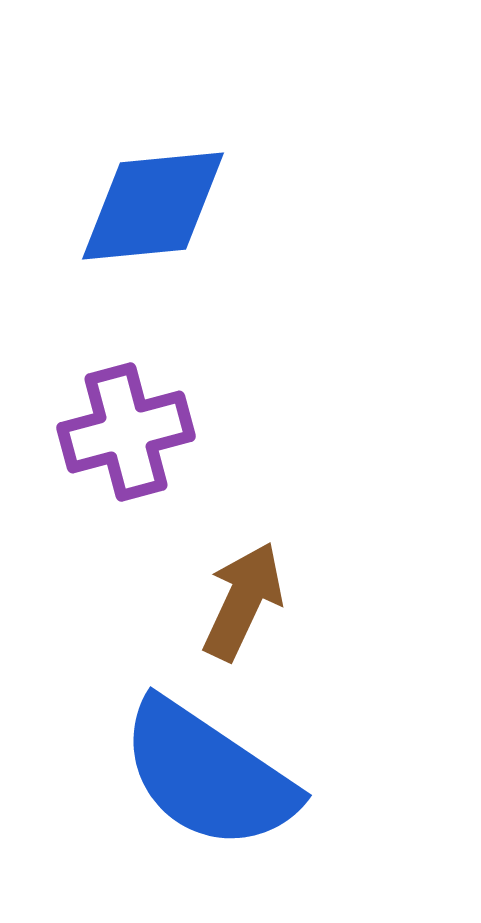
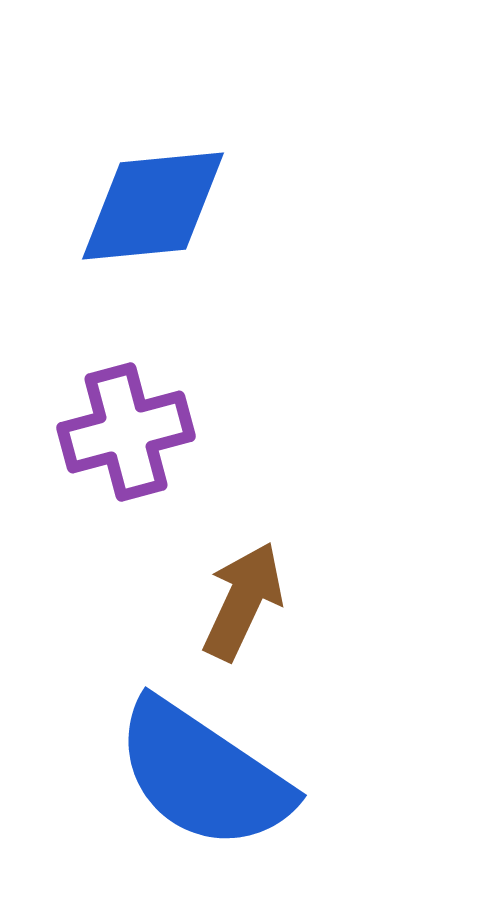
blue semicircle: moved 5 px left
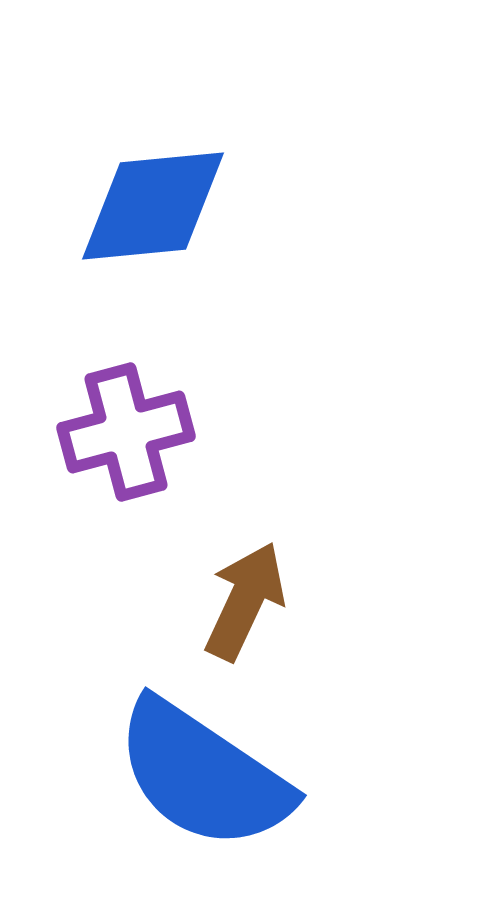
brown arrow: moved 2 px right
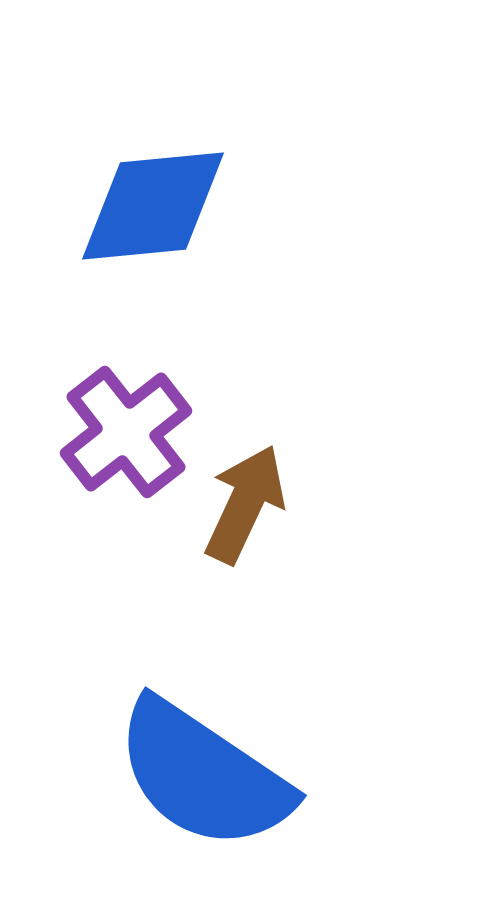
purple cross: rotated 23 degrees counterclockwise
brown arrow: moved 97 px up
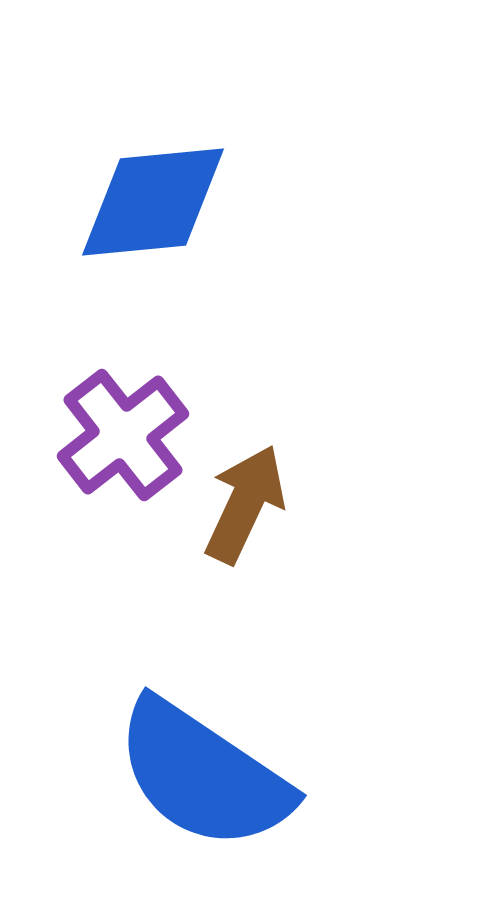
blue diamond: moved 4 px up
purple cross: moved 3 px left, 3 px down
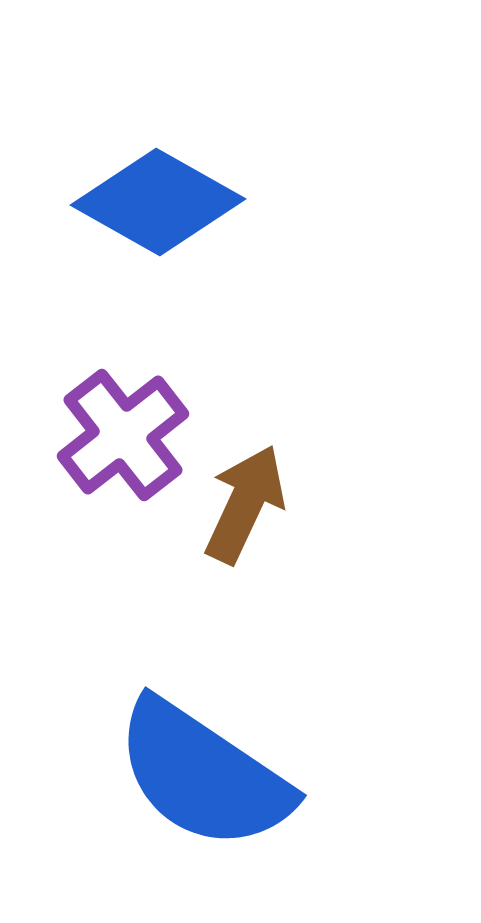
blue diamond: moved 5 px right; rotated 35 degrees clockwise
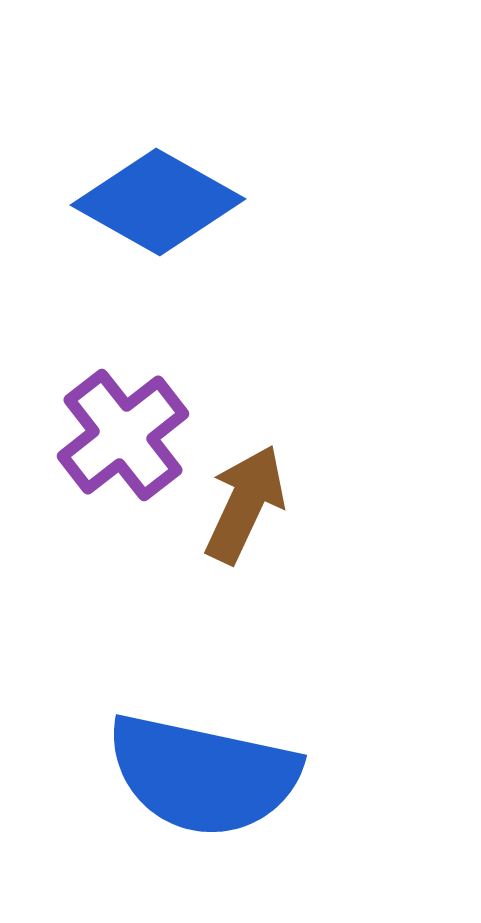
blue semicircle: rotated 22 degrees counterclockwise
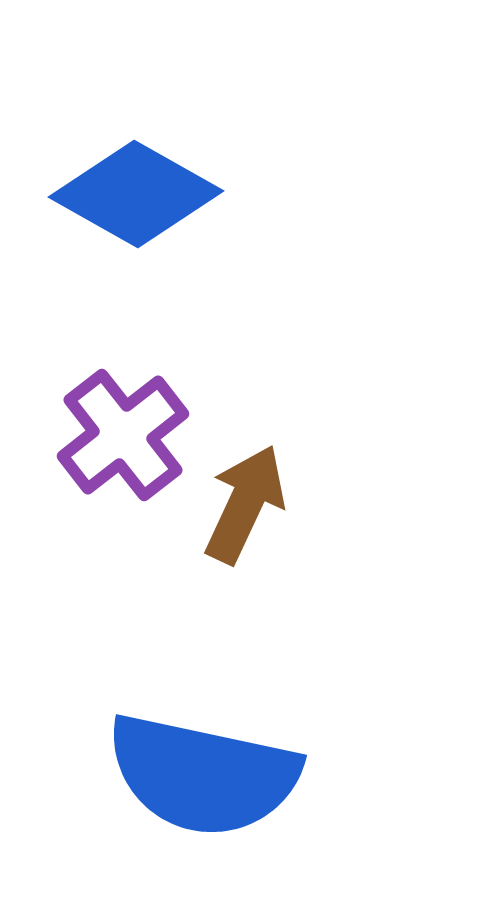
blue diamond: moved 22 px left, 8 px up
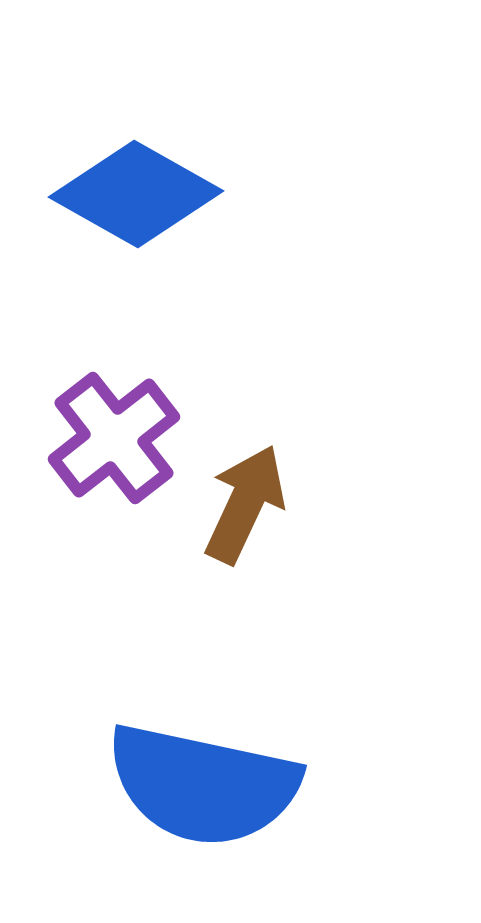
purple cross: moved 9 px left, 3 px down
blue semicircle: moved 10 px down
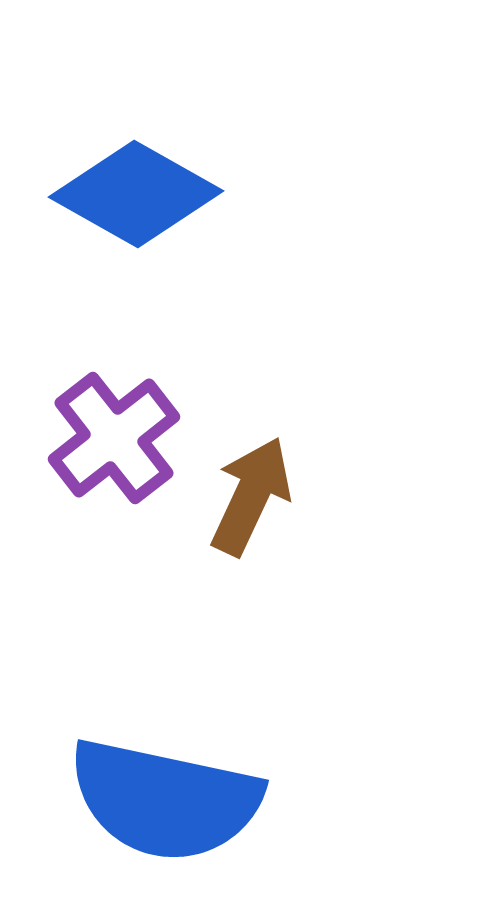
brown arrow: moved 6 px right, 8 px up
blue semicircle: moved 38 px left, 15 px down
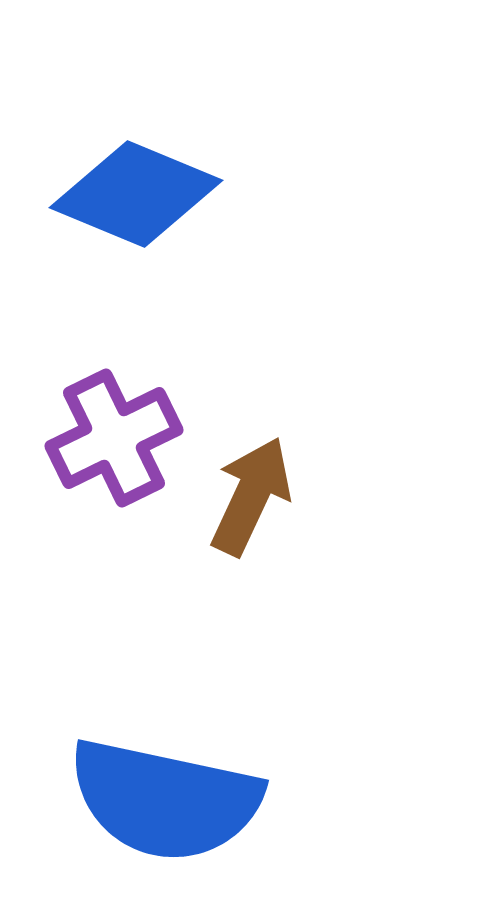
blue diamond: rotated 7 degrees counterclockwise
purple cross: rotated 12 degrees clockwise
